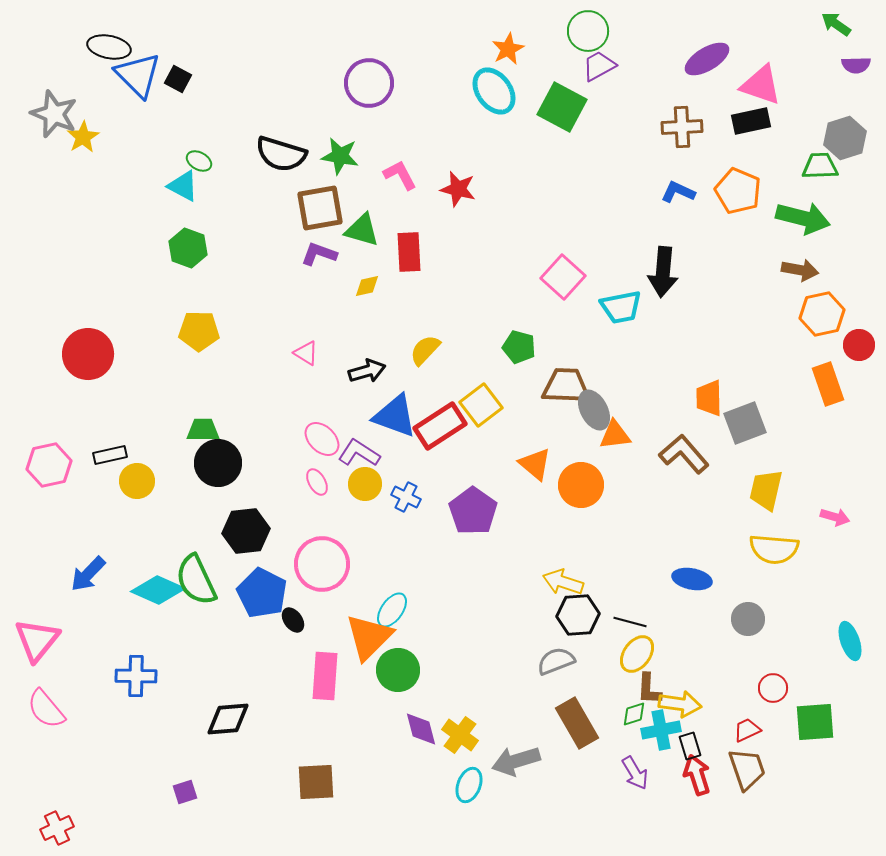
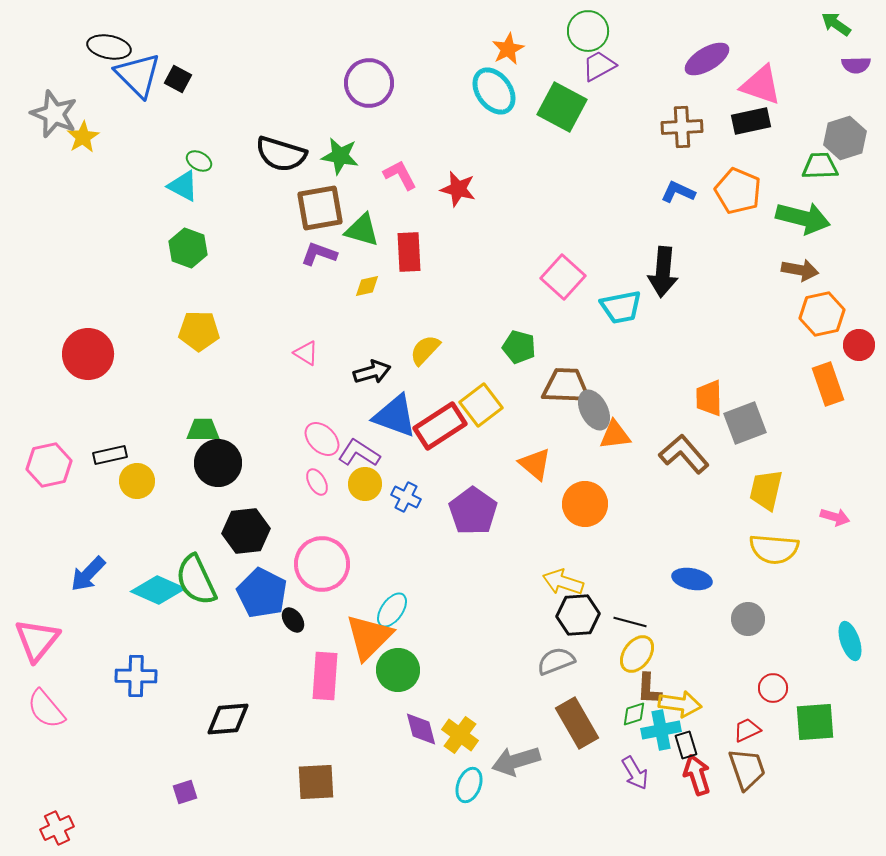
black arrow at (367, 371): moved 5 px right, 1 px down
orange circle at (581, 485): moved 4 px right, 19 px down
black rectangle at (690, 746): moved 4 px left, 1 px up
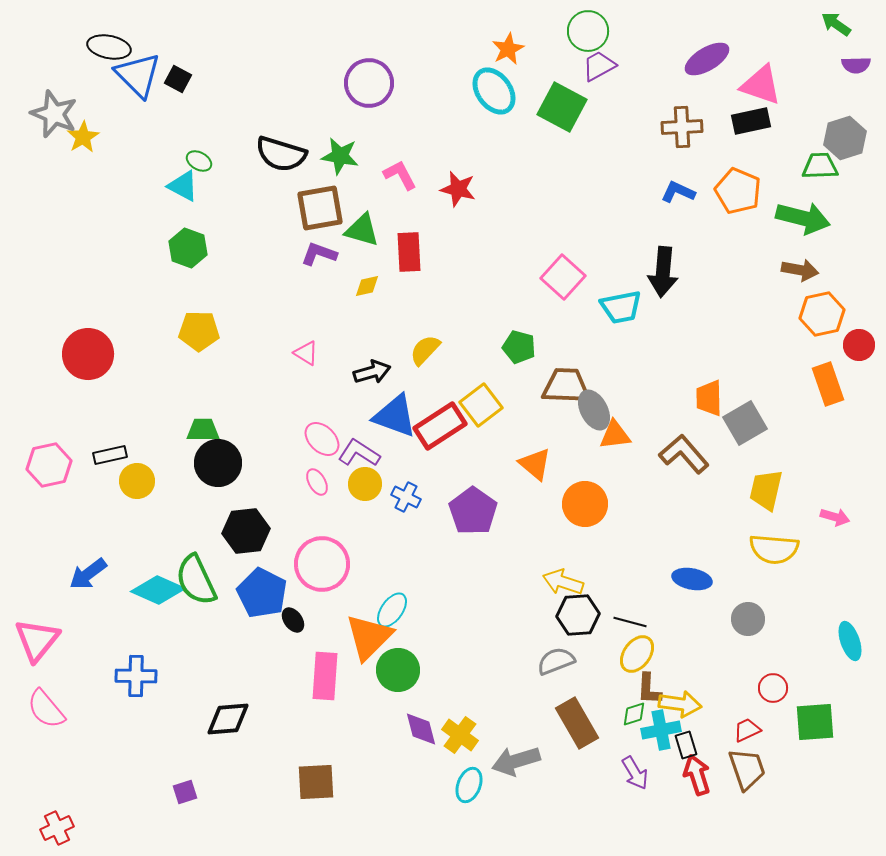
gray square at (745, 423): rotated 9 degrees counterclockwise
blue arrow at (88, 574): rotated 9 degrees clockwise
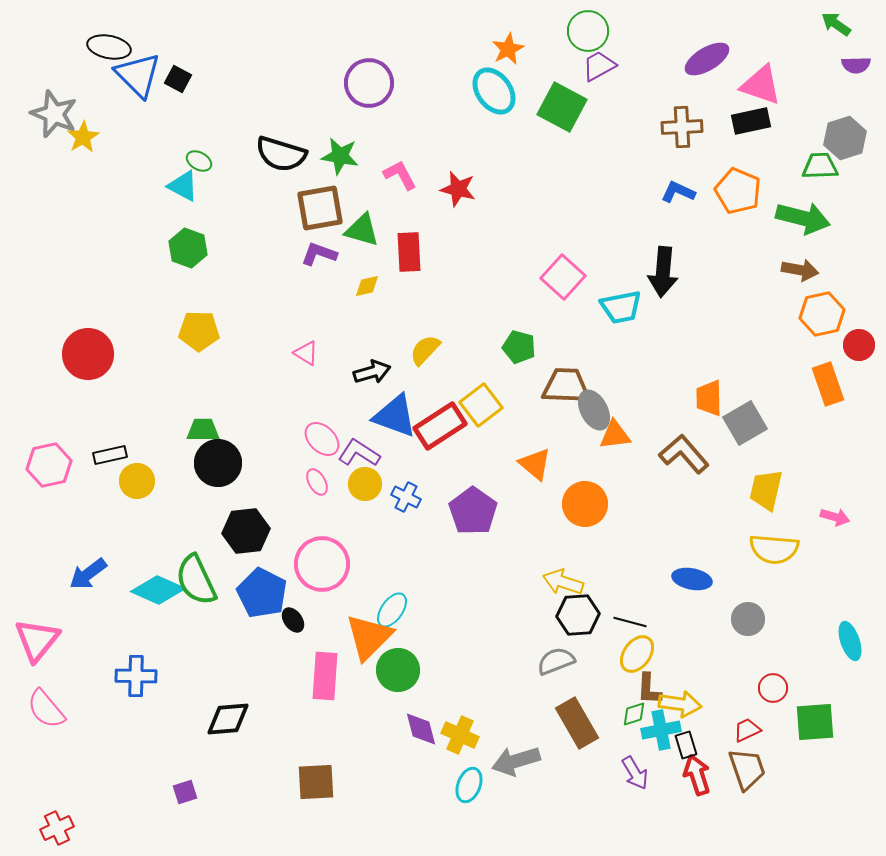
yellow cross at (460, 735): rotated 12 degrees counterclockwise
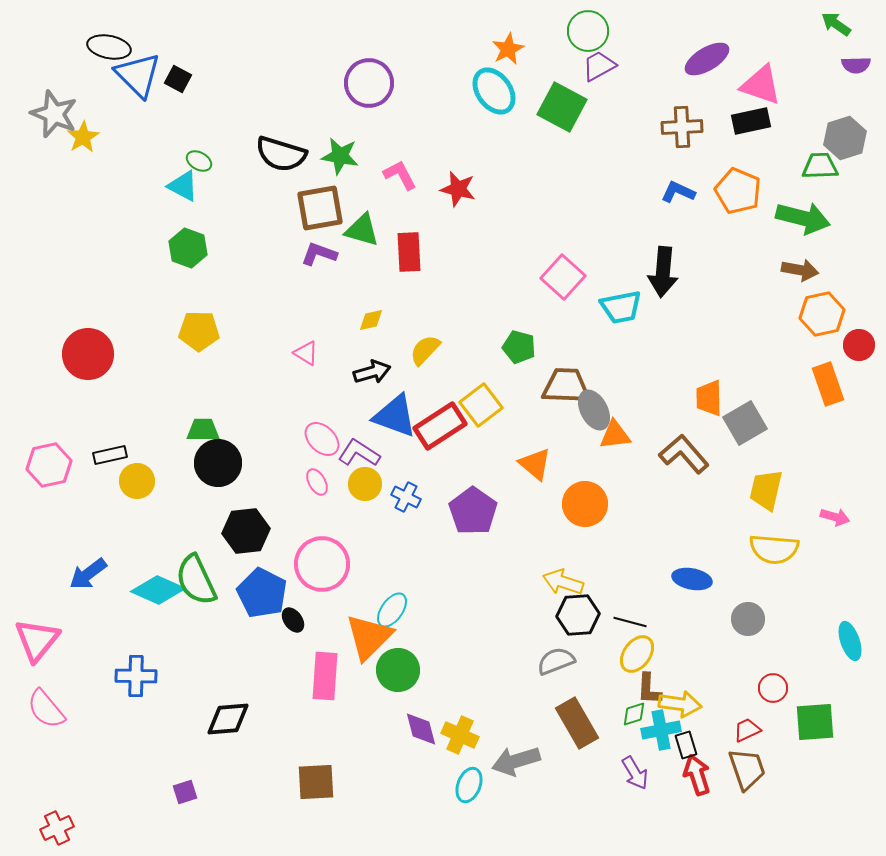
yellow diamond at (367, 286): moved 4 px right, 34 px down
